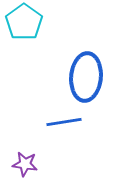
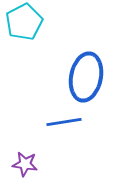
cyan pentagon: rotated 9 degrees clockwise
blue ellipse: rotated 6 degrees clockwise
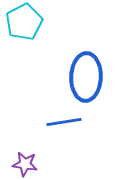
blue ellipse: rotated 9 degrees counterclockwise
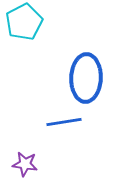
blue ellipse: moved 1 px down
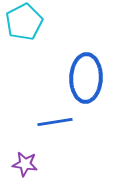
blue line: moved 9 px left
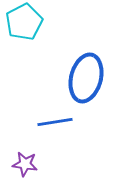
blue ellipse: rotated 12 degrees clockwise
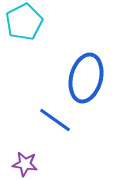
blue line: moved 2 px up; rotated 44 degrees clockwise
